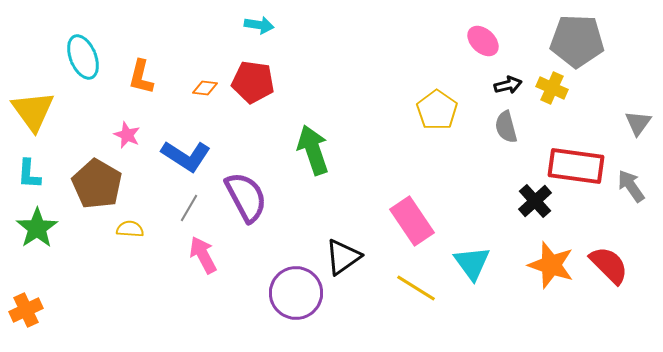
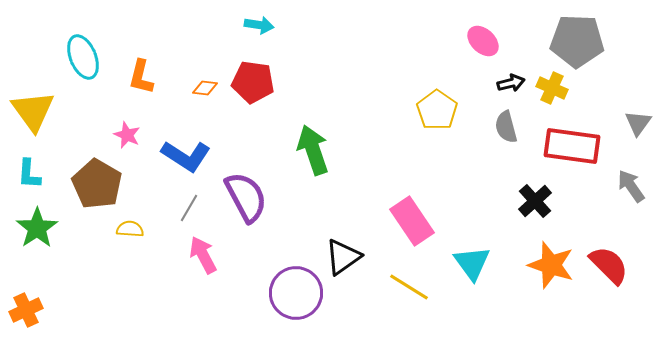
black arrow: moved 3 px right, 2 px up
red rectangle: moved 4 px left, 20 px up
yellow line: moved 7 px left, 1 px up
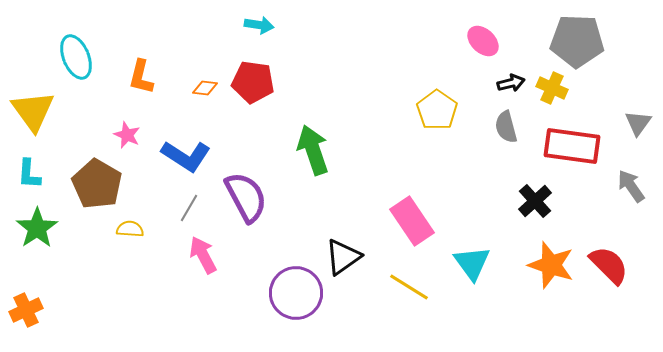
cyan ellipse: moved 7 px left
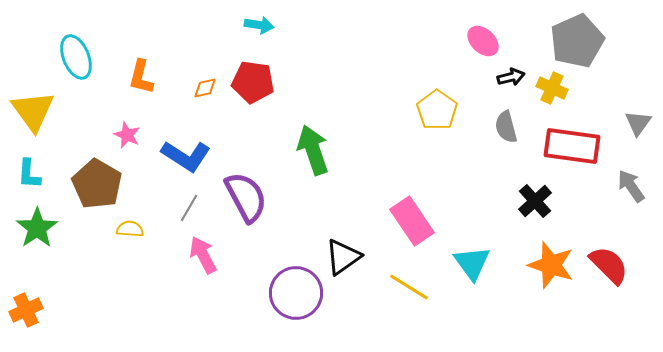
gray pentagon: rotated 26 degrees counterclockwise
black arrow: moved 6 px up
orange diamond: rotated 20 degrees counterclockwise
